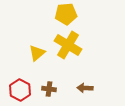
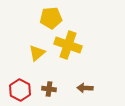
yellow pentagon: moved 15 px left, 4 px down
yellow cross: rotated 12 degrees counterclockwise
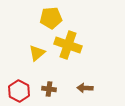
red hexagon: moved 1 px left, 1 px down
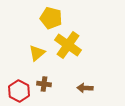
yellow pentagon: rotated 20 degrees clockwise
yellow cross: rotated 16 degrees clockwise
brown cross: moved 5 px left, 5 px up
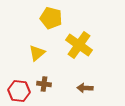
yellow cross: moved 11 px right
red hexagon: rotated 20 degrees counterclockwise
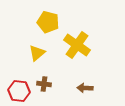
yellow pentagon: moved 3 px left, 4 px down
yellow cross: moved 2 px left
